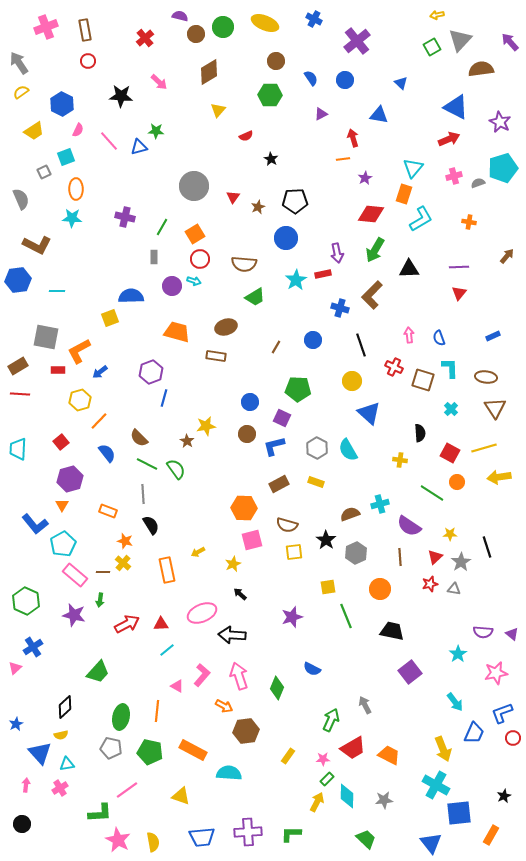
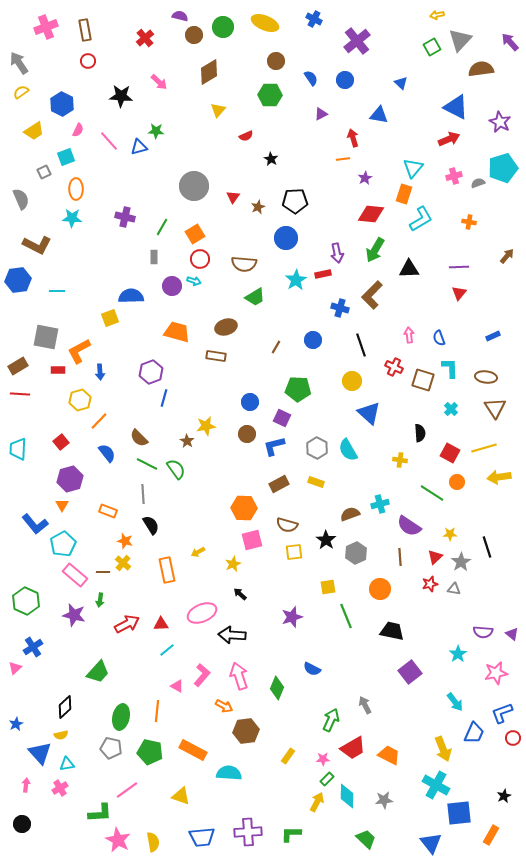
brown circle at (196, 34): moved 2 px left, 1 px down
blue arrow at (100, 372): rotated 56 degrees counterclockwise
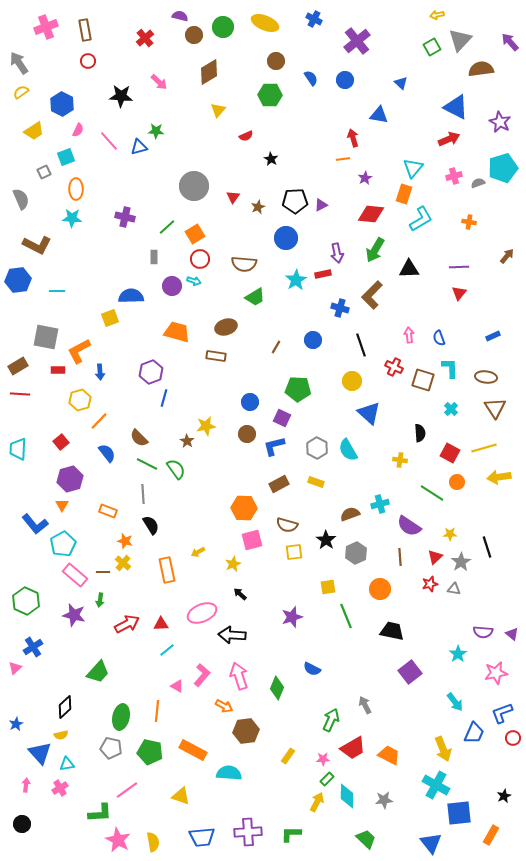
purple triangle at (321, 114): moved 91 px down
green line at (162, 227): moved 5 px right; rotated 18 degrees clockwise
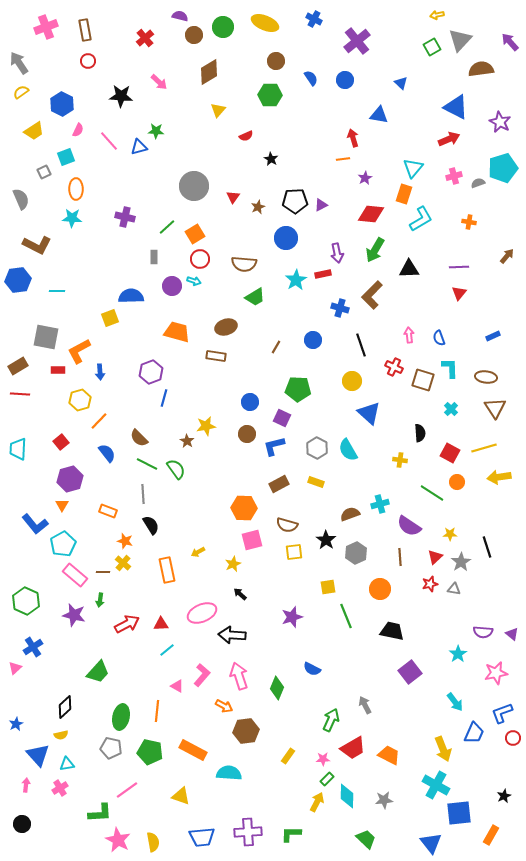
blue triangle at (40, 753): moved 2 px left, 2 px down
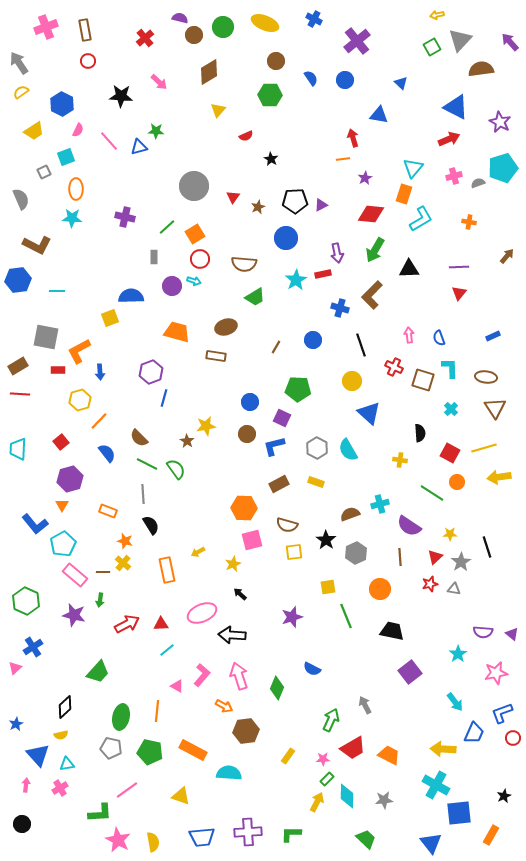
purple semicircle at (180, 16): moved 2 px down
yellow arrow at (443, 749): rotated 115 degrees clockwise
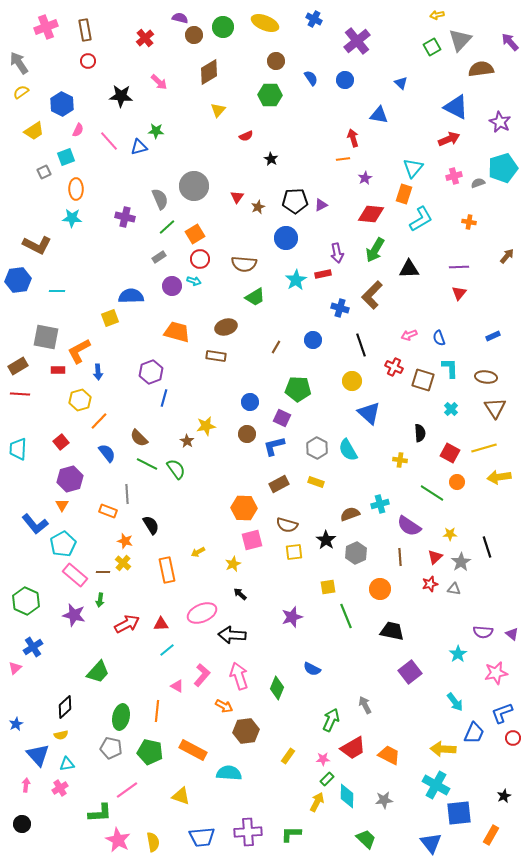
red triangle at (233, 197): moved 4 px right
gray semicircle at (21, 199): moved 139 px right
gray rectangle at (154, 257): moved 5 px right; rotated 56 degrees clockwise
pink arrow at (409, 335): rotated 105 degrees counterclockwise
blue arrow at (100, 372): moved 2 px left
gray line at (143, 494): moved 16 px left
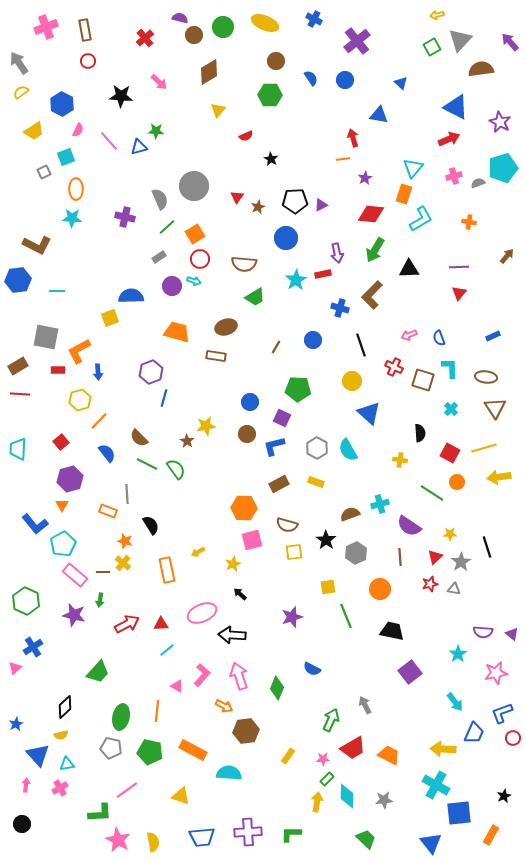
yellow arrow at (317, 802): rotated 18 degrees counterclockwise
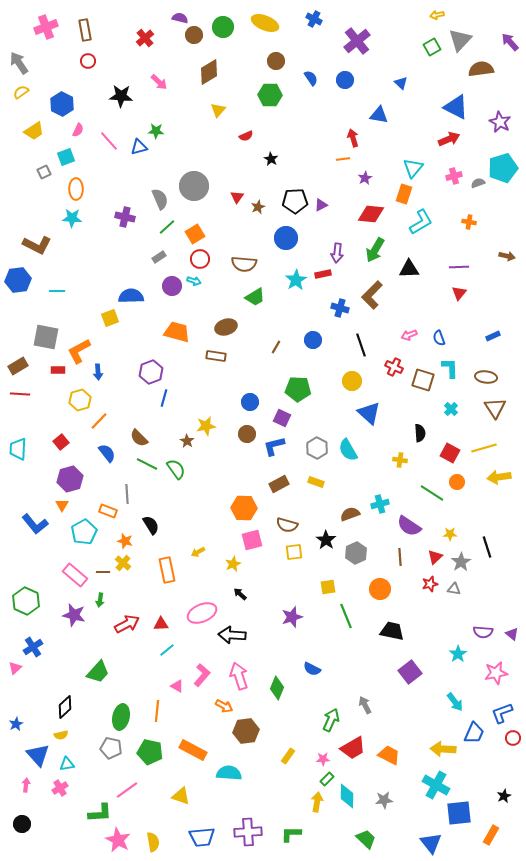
cyan L-shape at (421, 219): moved 3 px down
purple arrow at (337, 253): rotated 18 degrees clockwise
brown arrow at (507, 256): rotated 63 degrees clockwise
cyan pentagon at (63, 544): moved 21 px right, 12 px up
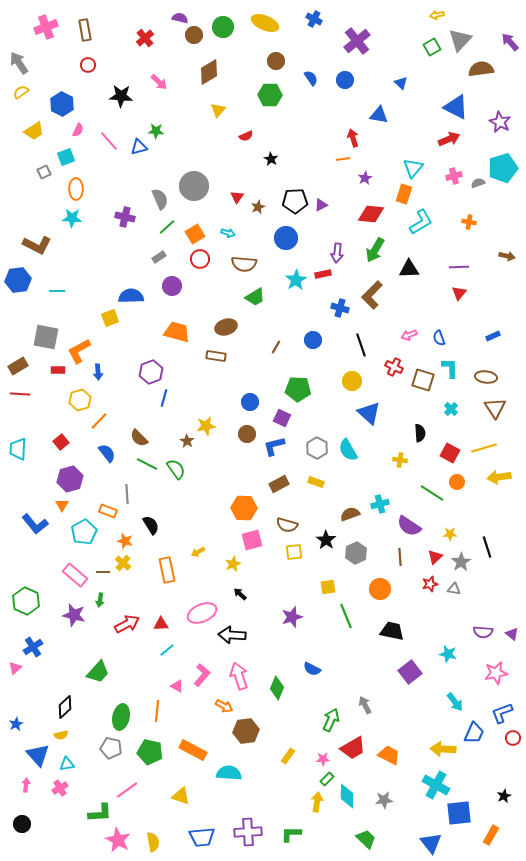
red circle at (88, 61): moved 4 px down
cyan arrow at (194, 281): moved 34 px right, 48 px up
cyan star at (458, 654): moved 10 px left; rotated 24 degrees counterclockwise
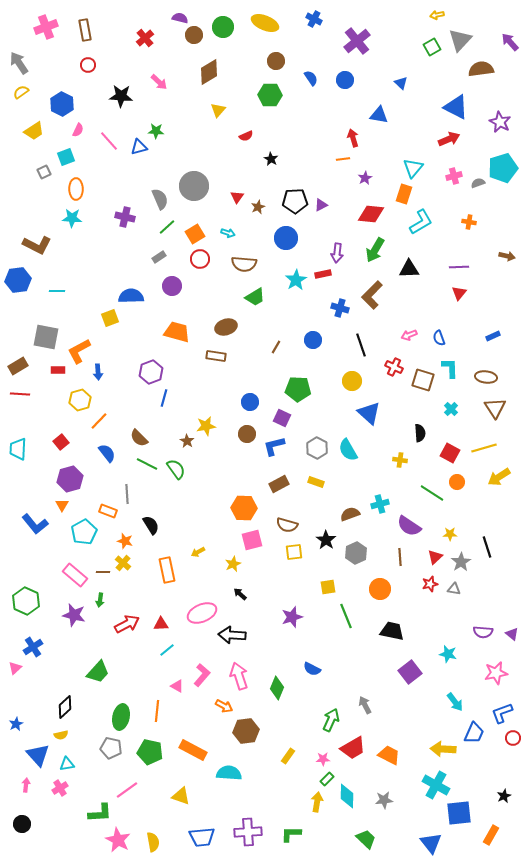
yellow arrow at (499, 477): rotated 25 degrees counterclockwise
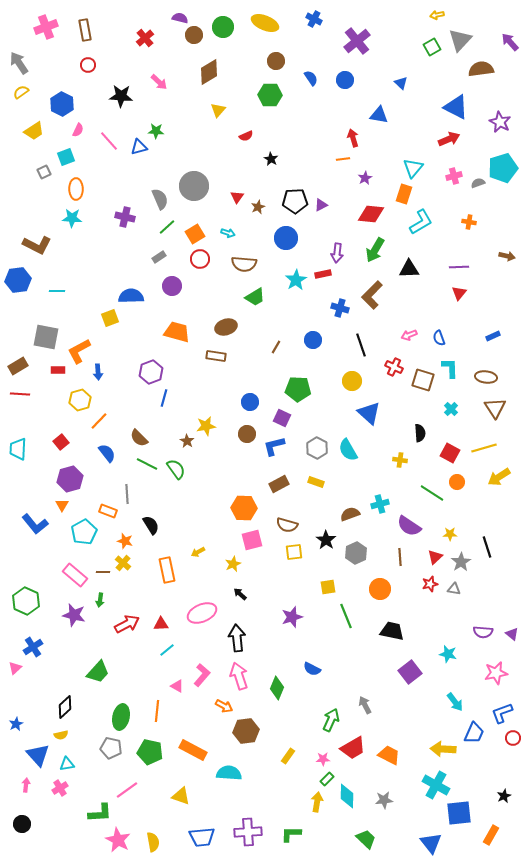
black arrow at (232, 635): moved 5 px right, 3 px down; rotated 80 degrees clockwise
